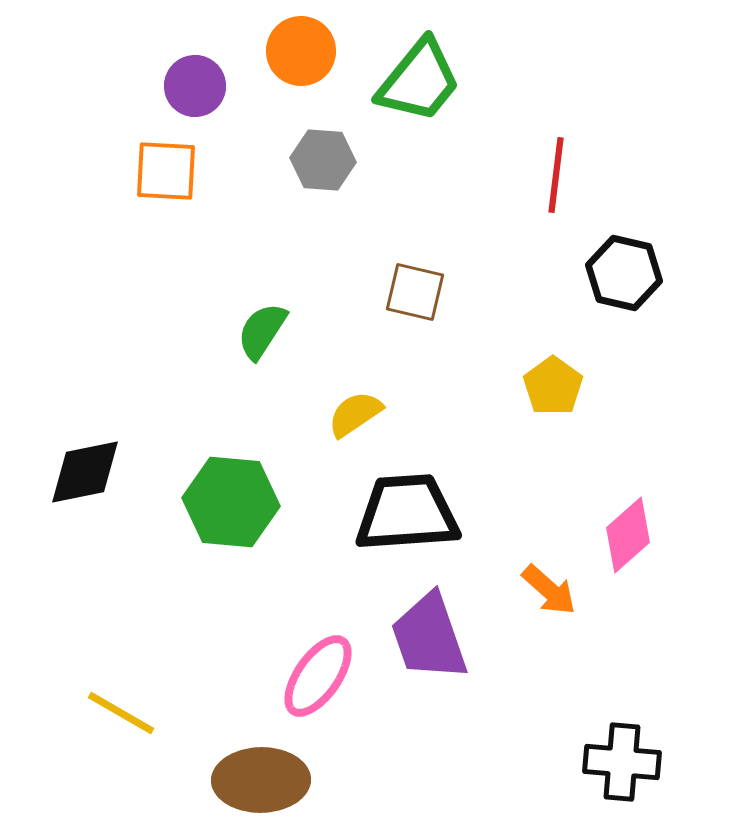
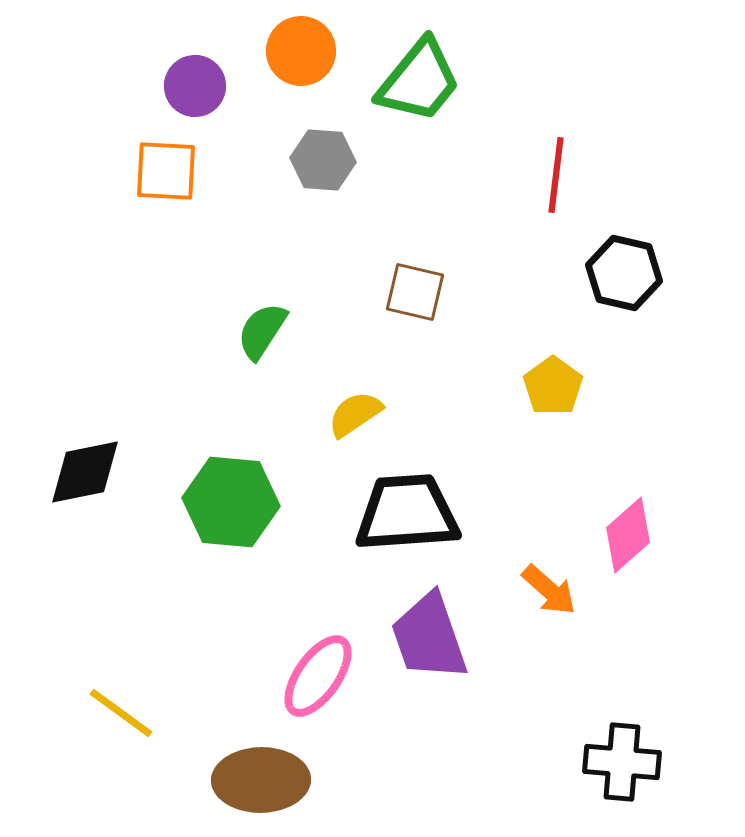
yellow line: rotated 6 degrees clockwise
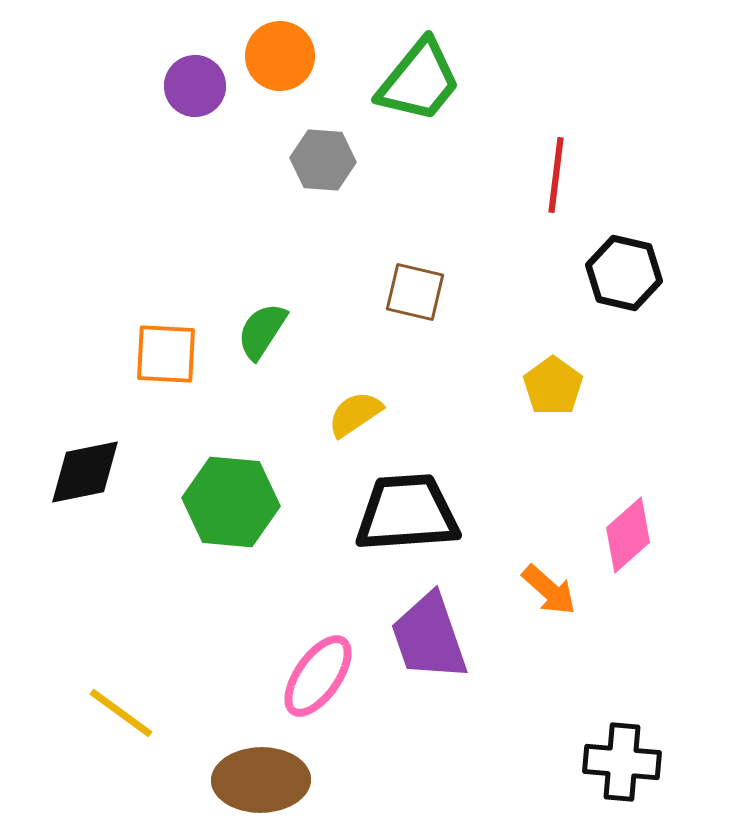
orange circle: moved 21 px left, 5 px down
orange square: moved 183 px down
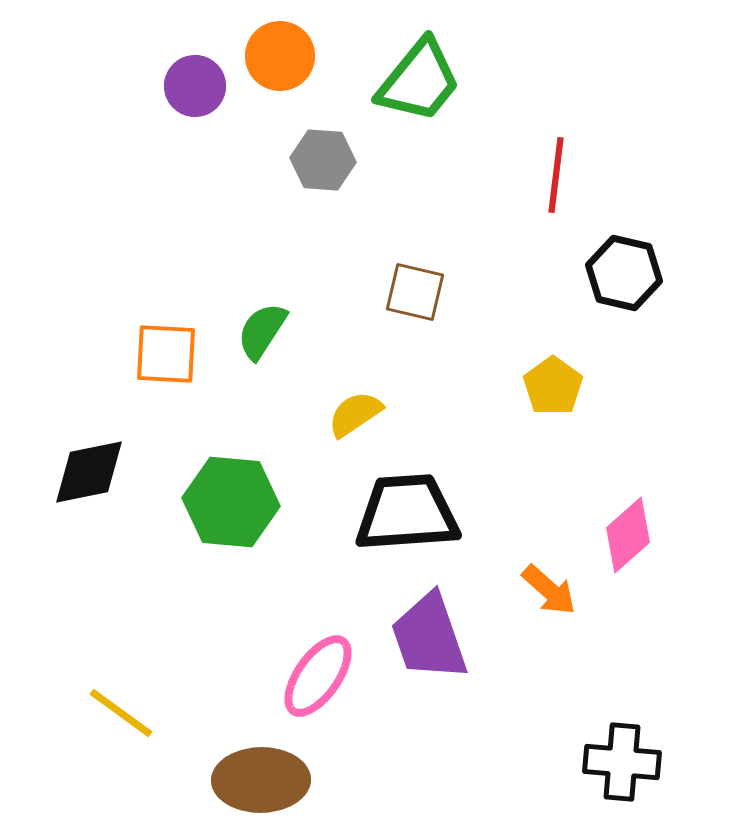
black diamond: moved 4 px right
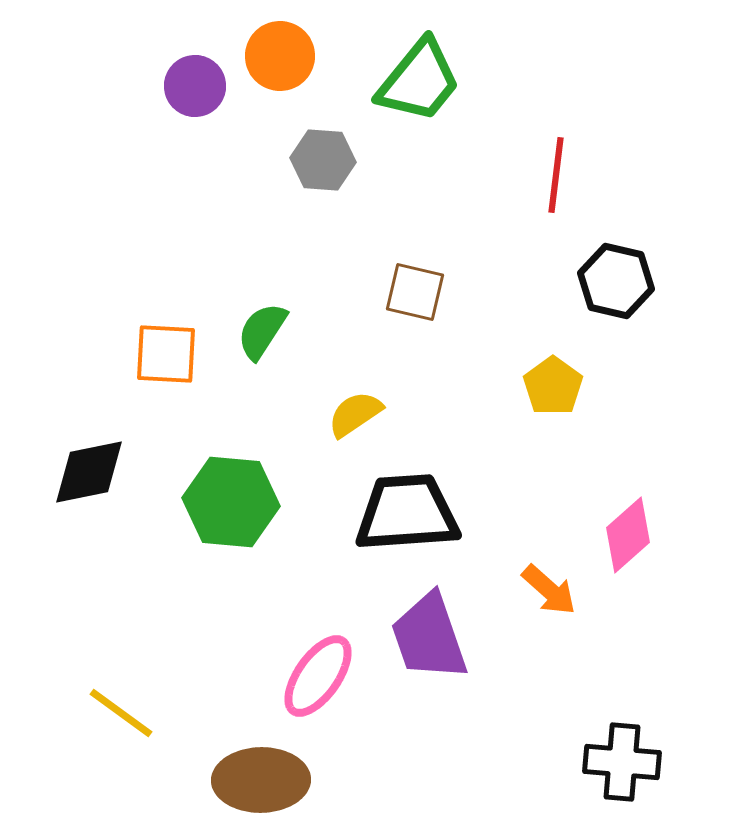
black hexagon: moved 8 px left, 8 px down
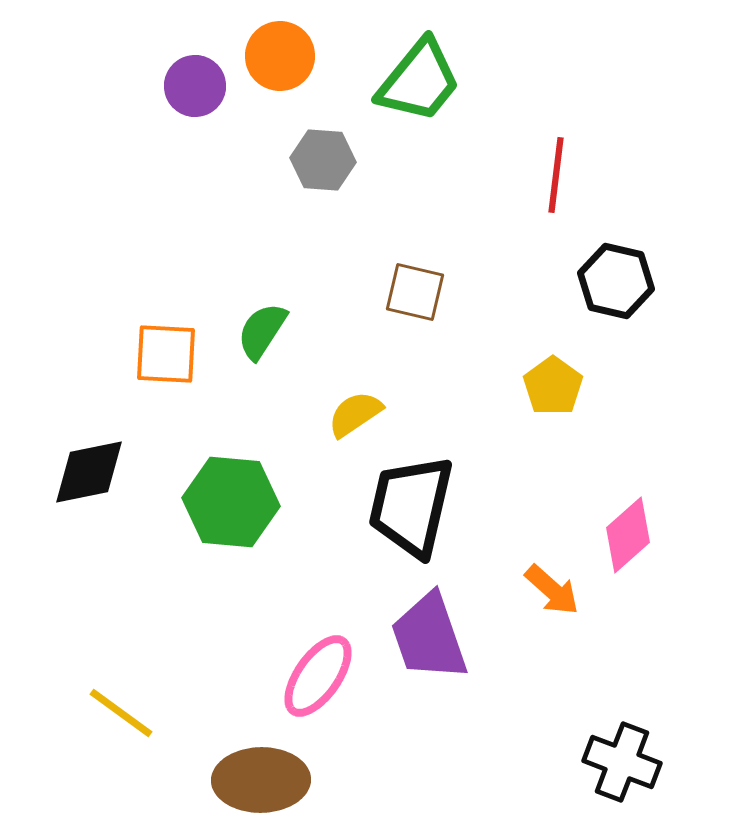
black trapezoid: moved 4 px right, 7 px up; rotated 73 degrees counterclockwise
orange arrow: moved 3 px right
black cross: rotated 16 degrees clockwise
